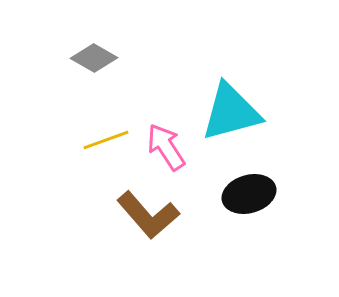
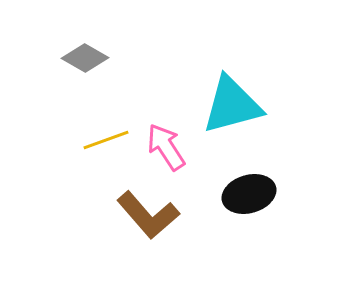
gray diamond: moved 9 px left
cyan triangle: moved 1 px right, 7 px up
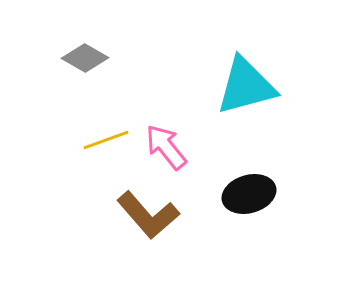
cyan triangle: moved 14 px right, 19 px up
pink arrow: rotated 6 degrees counterclockwise
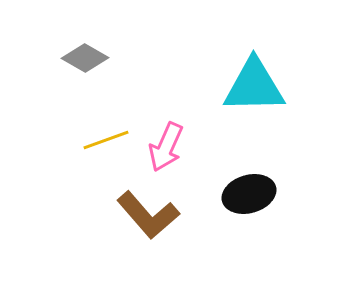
cyan triangle: moved 8 px right; rotated 14 degrees clockwise
pink arrow: rotated 117 degrees counterclockwise
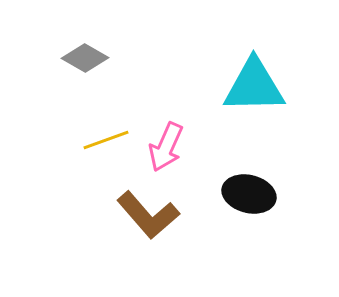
black ellipse: rotated 30 degrees clockwise
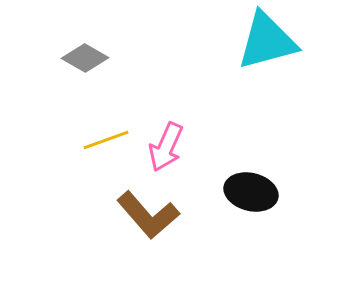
cyan triangle: moved 13 px right, 45 px up; rotated 14 degrees counterclockwise
black ellipse: moved 2 px right, 2 px up
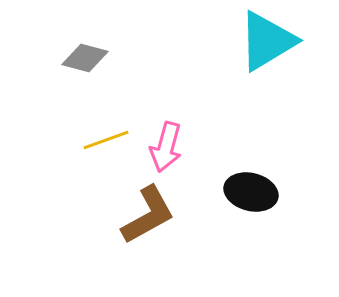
cyan triangle: rotated 16 degrees counterclockwise
gray diamond: rotated 15 degrees counterclockwise
pink arrow: rotated 9 degrees counterclockwise
brown L-shape: rotated 78 degrees counterclockwise
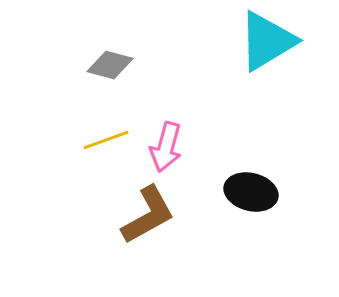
gray diamond: moved 25 px right, 7 px down
